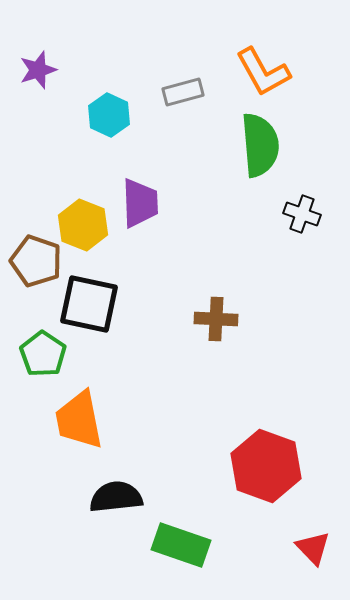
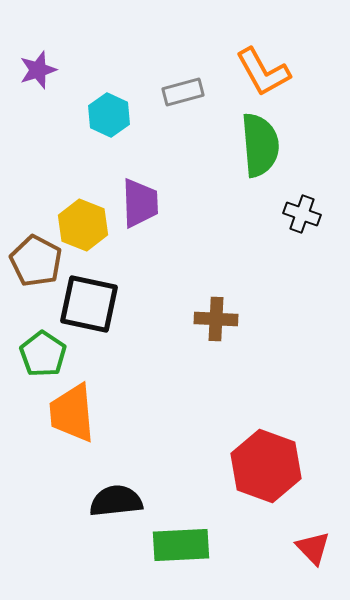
brown pentagon: rotated 9 degrees clockwise
orange trapezoid: moved 7 px left, 7 px up; rotated 6 degrees clockwise
black semicircle: moved 4 px down
green rectangle: rotated 22 degrees counterclockwise
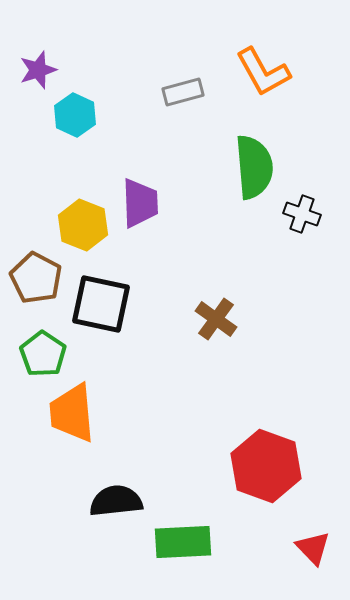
cyan hexagon: moved 34 px left
green semicircle: moved 6 px left, 22 px down
brown pentagon: moved 17 px down
black square: moved 12 px right
brown cross: rotated 33 degrees clockwise
green rectangle: moved 2 px right, 3 px up
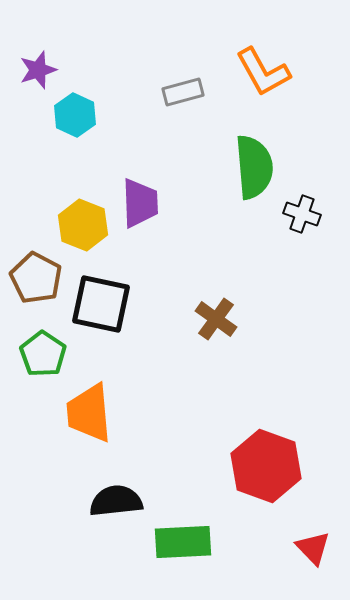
orange trapezoid: moved 17 px right
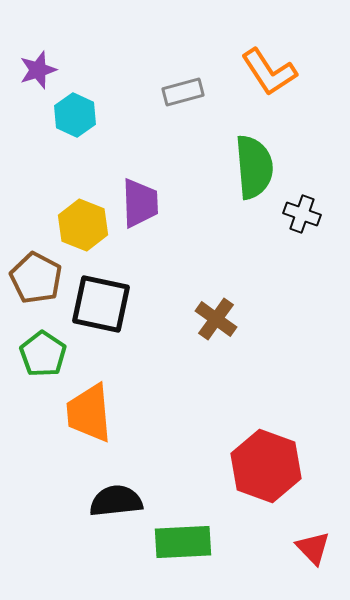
orange L-shape: moved 6 px right; rotated 4 degrees counterclockwise
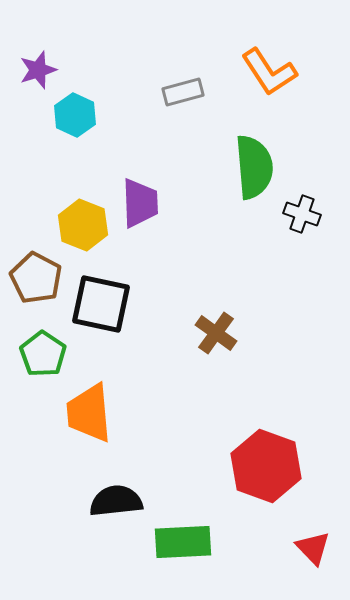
brown cross: moved 14 px down
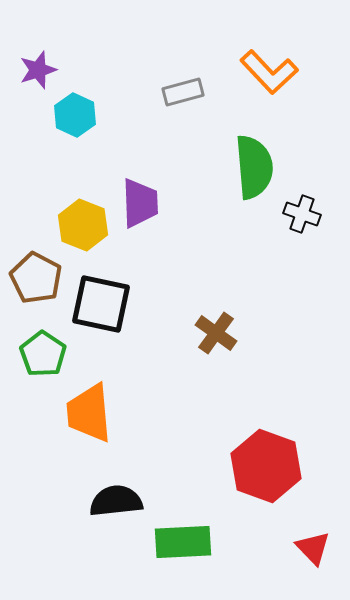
orange L-shape: rotated 10 degrees counterclockwise
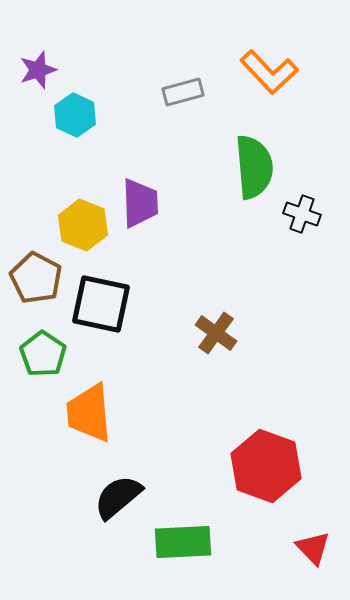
black semicircle: moved 2 px right, 4 px up; rotated 34 degrees counterclockwise
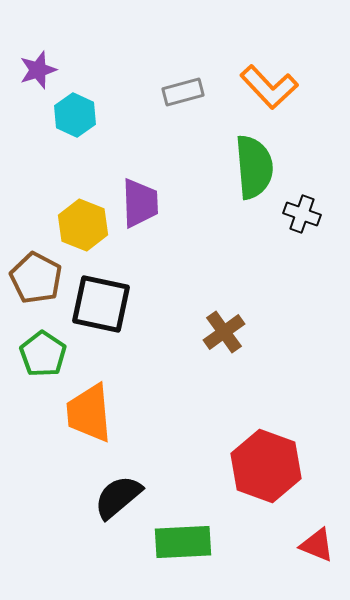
orange L-shape: moved 15 px down
brown cross: moved 8 px right, 1 px up; rotated 18 degrees clockwise
red triangle: moved 4 px right, 3 px up; rotated 24 degrees counterclockwise
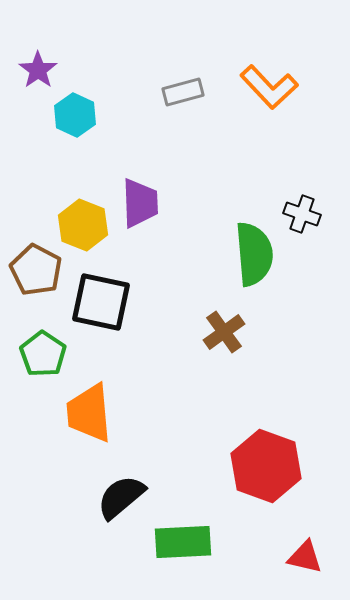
purple star: rotated 18 degrees counterclockwise
green semicircle: moved 87 px down
brown pentagon: moved 8 px up
black square: moved 2 px up
black semicircle: moved 3 px right
red triangle: moved 12 px left, 12 px down; rotated 9 degrees counterclockwise
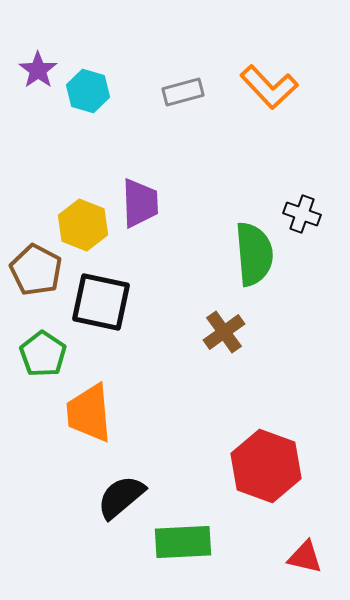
cyan hexagon: moved 13 px right, 24 px up; rotated 9 degrees counterclockwise
